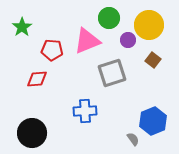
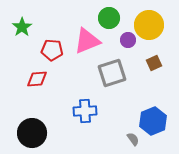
brown square: moved 1 px right, 3 px down; rotated 28 degrees clockwise
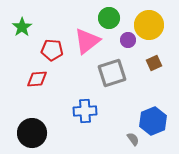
pink triangle: rotated 16 degrees counterclockwise
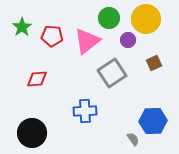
yellow circle: moved 3 px left, 6 px up
red pentagon: moved 14 px up
gray square: rotated 16 degrees counterclockwise
blue hexagon: rotated 20 degrees clockwise
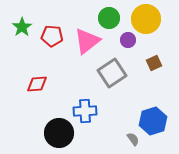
red diamond: moved 5 px down
blue hexagon: rotated 16 degrees counterclockwise
black circle: moved 27 px right
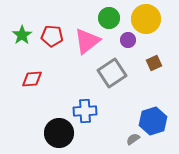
green star: moved 8 px down
red diamond: moved 5 px left, 5 px up
gray semicircle: rotated 88 degrees counterclockwise
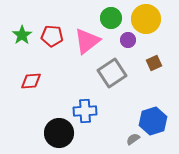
green circle: moved 2 px right
red diamond: moved 1 px left, 2 px down
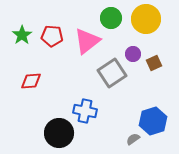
purple circle: moved 5 px right, 14 px down
blue cross: rotated 15 degrees clockwise
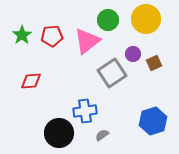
green circle: moved 3 px left, 2 px down
red pentagon: rotated 10 degrees counterclockwise
blue cross: rotated 20 degrees counterclockwise
gray semicircle: moved 31 px left, 4 px up
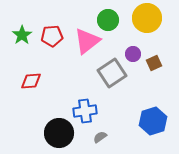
yellow circle: moved 1 px right, 1 px up
gray semicircle: moved 2 px left, 2 px down
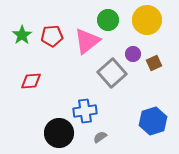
yellow circle: moved 2 px down
gray square: rotated 8 degrees counterclockwise
